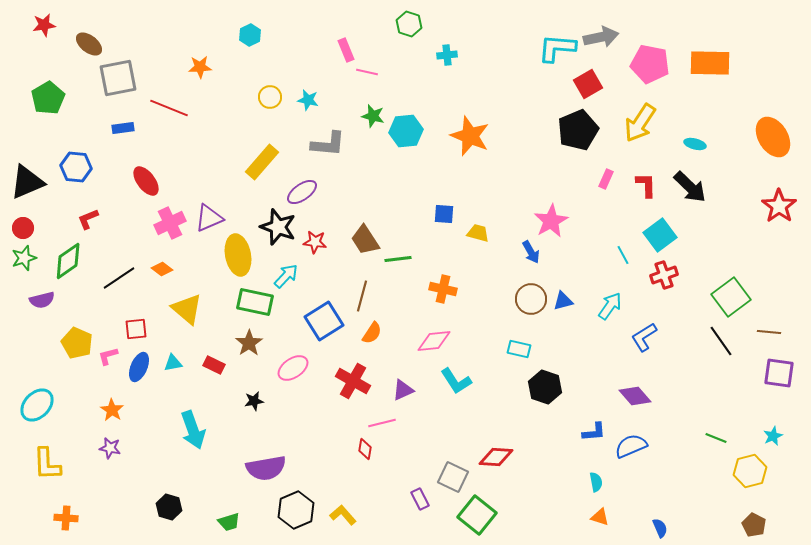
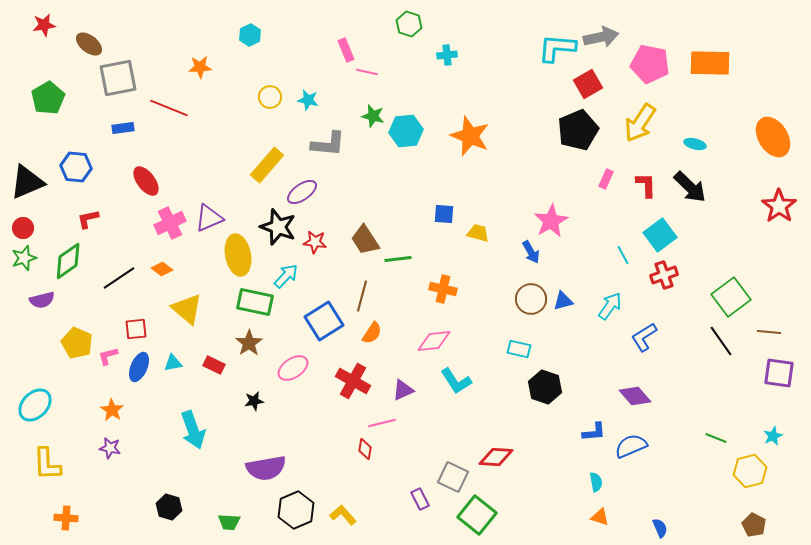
yellow rectangle at (262, 162): moved 5 px right, 3 px down
red L-shape at (88, 219): rotated 10 degrees clockwise
cyan ellipse at (37, 405): moved 2 px left
green trapezoid at (229, 522): rotated 20 degrees clockwise
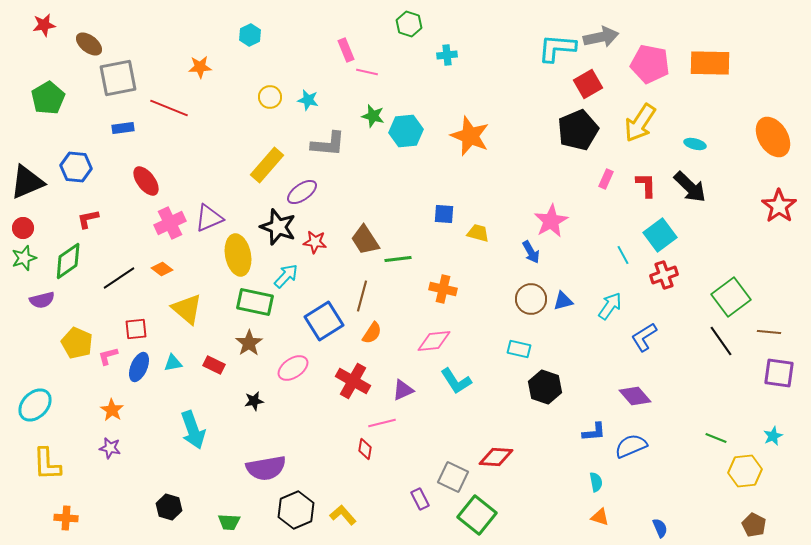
yellow hexagon at (750, 471): moved 5 px left; rotated 8 degrees clockwise
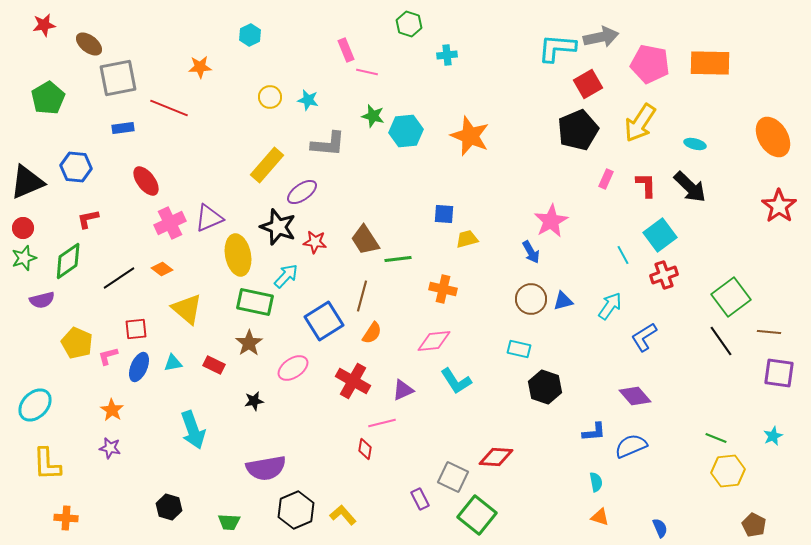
yellow trapezoid at (478, 233): moved 11 px left, 6 px down; rotated 30 degrees counterclockwise
yellow hexagon at (745, 471): moved 17 px left
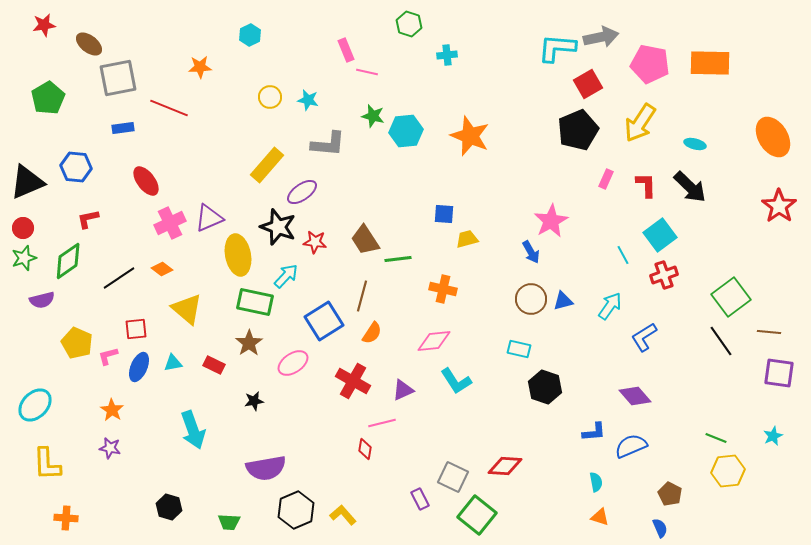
pink ellipse at (293, 368): moved 5 px up
red diamond at (496, 457): moved 9 px right, 9 px down
brown pentagon at (754, 525): moved 84 px left, 31 px up
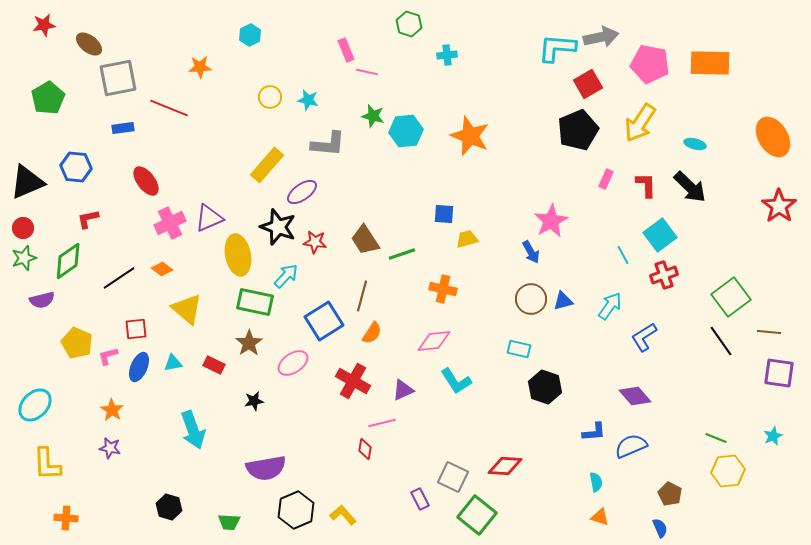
green line at (398, 259): moved 4 px right, 5 px up; rotated 12 degrees counterclockwise
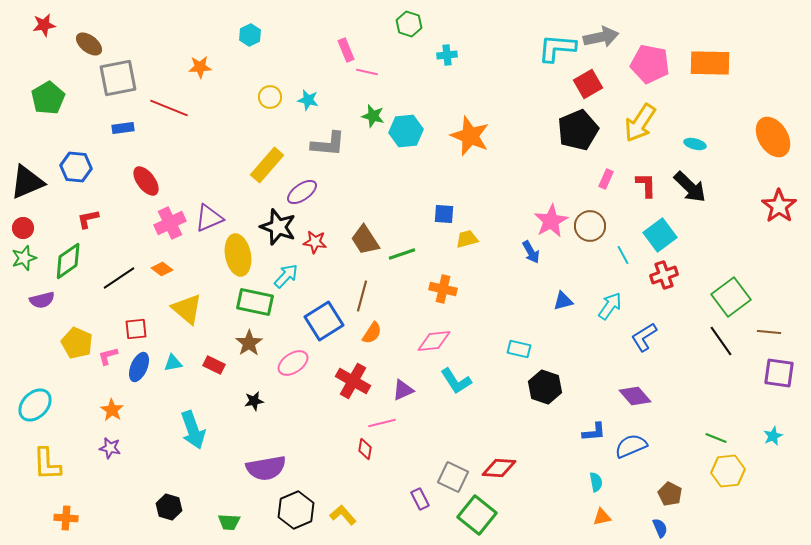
brown circle at (531, 299): moved 59 px right, 73 px up
red diamond at (505, 466): moved 6 px left, 2 px down
orange triangle at (600, 517): moved 2 px right; rotated 30 degrees counterclockwise
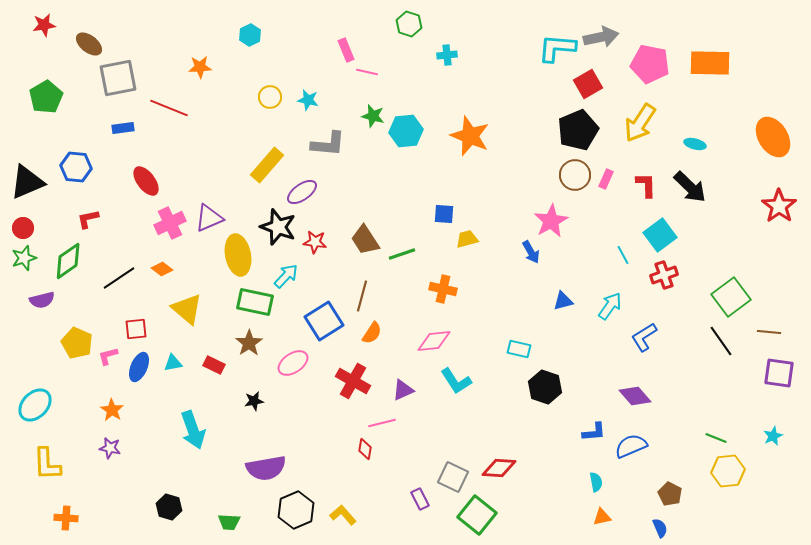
green pentagon at (48, 98): moved 2 px left, 1 px up
brown circle at (590, 226): moved 15 px left, 51 px up
